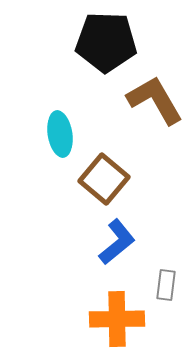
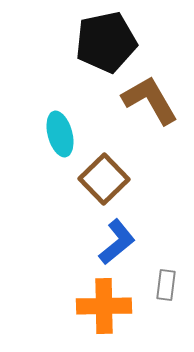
black pentagon: rotated 14 degrees counterclockwise
brown L-shape: moved 5 px left
cyan ellipse: rotated 6 degrees counterclockwise
brown square: rotated 6 degrees clockwise
orange cross: moved 13 px left, 13 px up
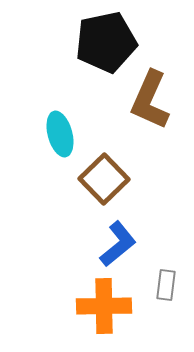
brown L-shape: rotated 126 degrees counterclockwise
blue L-shape: moved 1 px right, 2 px down
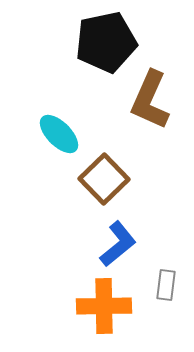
cyan ellipse: moved 1 px left; rotated 30 degrees counterclockwise
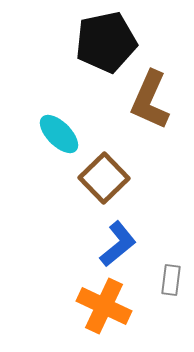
brown square: moved 1 px up
gray rectangle: moved 5 px right, 5 px up
orange cross: rotated 26 degrees clockwise
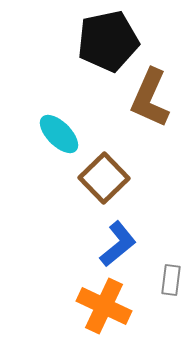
black pentagon: moved 2 px right, 1 px up
brown L-shape: moved 2 px up
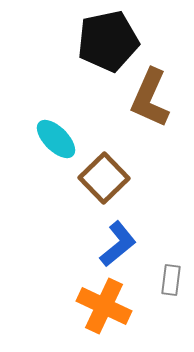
cyan ellipse: moved 3 px left, 5 px down
